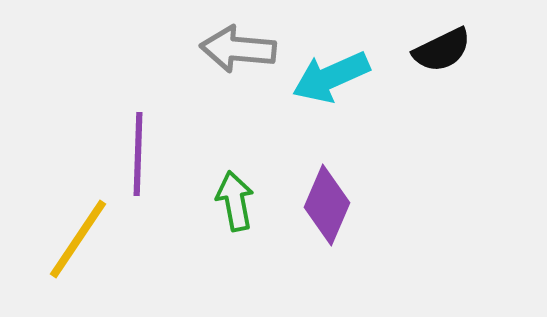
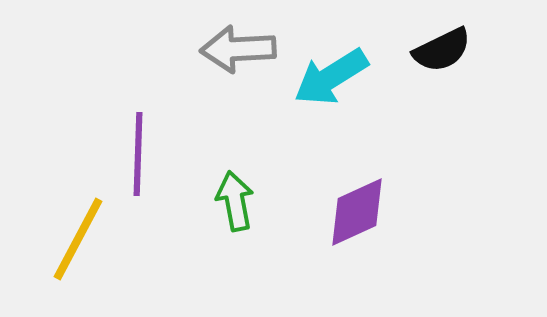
gray arrow: rotated 8 degrees counterclockwise
cyan arrow: rotated 8 degrees counterclockwise
purple diamond: moved 30 px right, 7 px down; rotated 42 degrees clockwise
yellow line: rotated 6 degrees counterclockwise
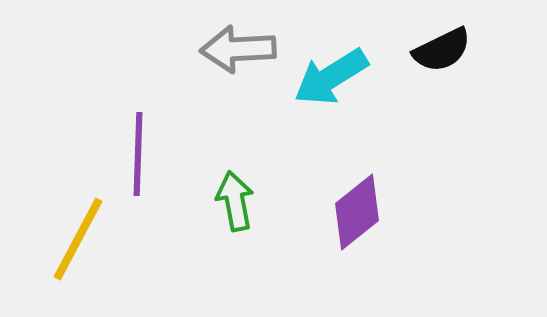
purple diamond: rotated 14 degrees counterclockwise
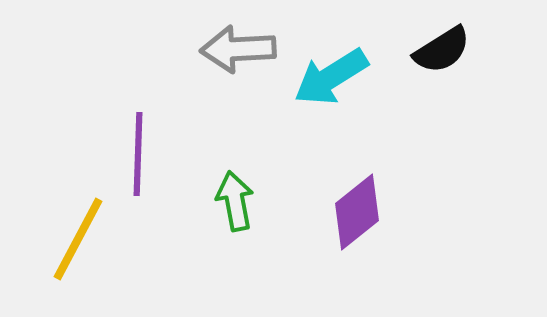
black semicircle: rotated 6 degrees counterclockwise
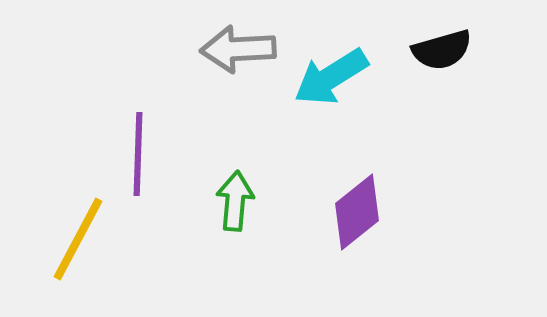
black semicircle: rotated 16 degrees clockwise
green arrow: rotated 16 degrees clockwise
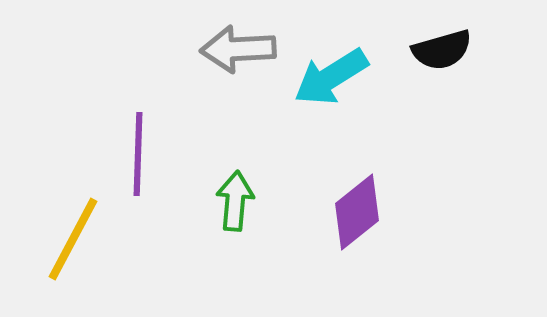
yellow line: moved 5 px left
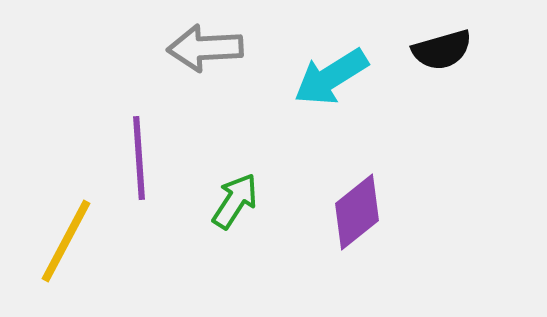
gray arrow: moved 33 px left, 1 px up
purple line: moved 1 px right, 4 px down; rotated 6 degrees counterclockwise
green arrow: rotated 28 degrees clockwise
yellow line: moved 7 px left, 2 px down
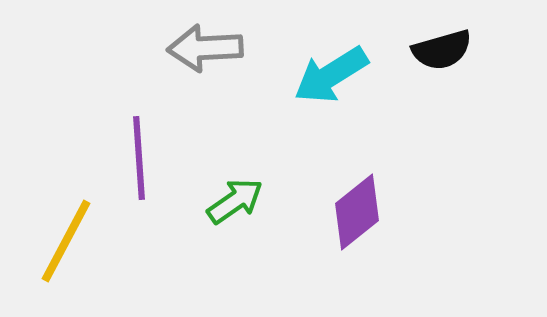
cyan arrow: moved 2 px up
green arrow: rotated 22 degrees clockwise
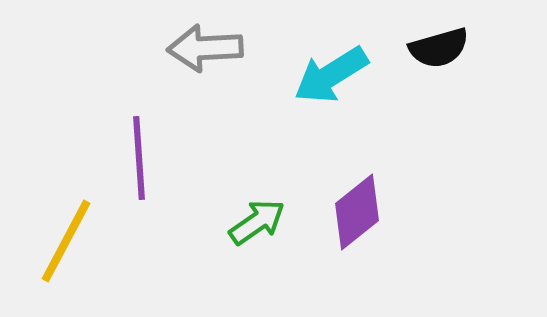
black semicircle: moved 3 px left, 2 px up
green arrow: moved 22 px right, 21 px down
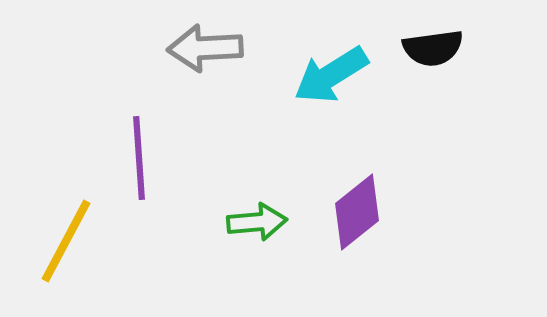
black semicircle: moved 6 px left; rotated 8 degrees clockwise
green arrow: rotated 30 degrees clockwise
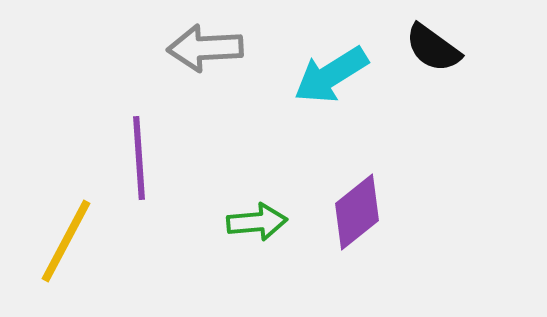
black semicircle: rotated 44 degrees clockwise
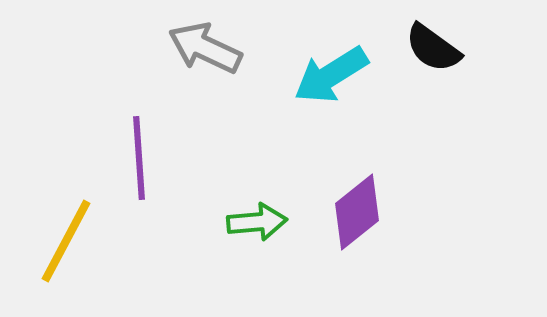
gray arrow: rotated 28 degrees clockwise
